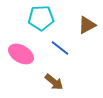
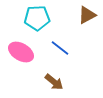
cyan pentagon: moved 4 px left
brown triangle: moved 10 px up
pink ellipse: moved 2 px up
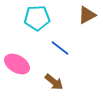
pink ellipse: moved 4 px left, 12 px down
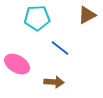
brown arrow: rotated 36 degrees counterclockwise
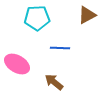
blue line: rotated 36 degrees counterclockwise
brown arrow: rotated 144 degrees counterclockwise
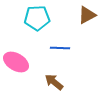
pink ellipse: moved 1 px left, 2 px up
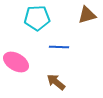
brown triangle: rotated 12 degrees clockwise
blue line: moved 1 px left, 1 px up
brown arrow: moved 2 px right
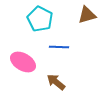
cyan pentagon: moved 3 px right, 1 px down; rotated 30 degrees clockwise
pink ellipse: moved 7 px right
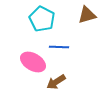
cyan pentagon: moved 2 px right
pink ellipse: moved 10 px right
brown arrow: rotated 72 degrees counterclockwise
